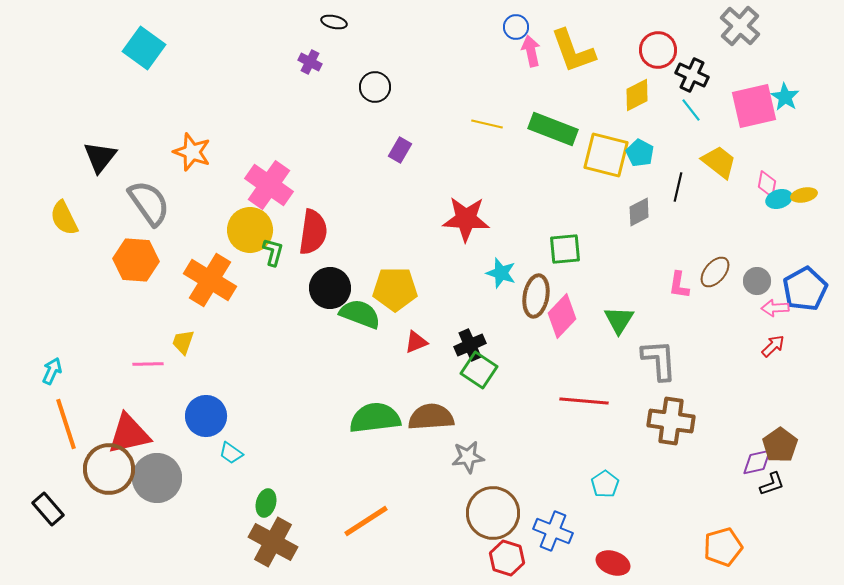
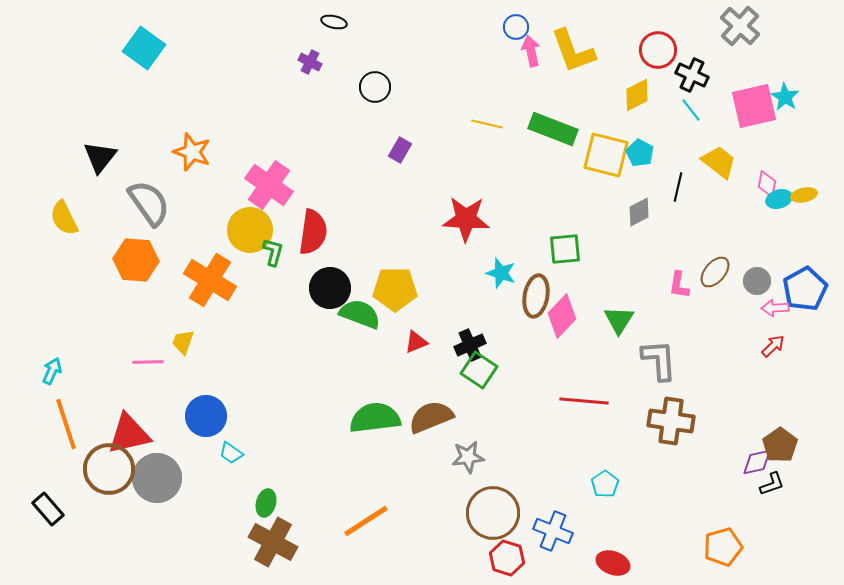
pink line at (148, 364): moved 2 px up
brown semicircle at (431, 417): rotated 18 degrees counterclockwise
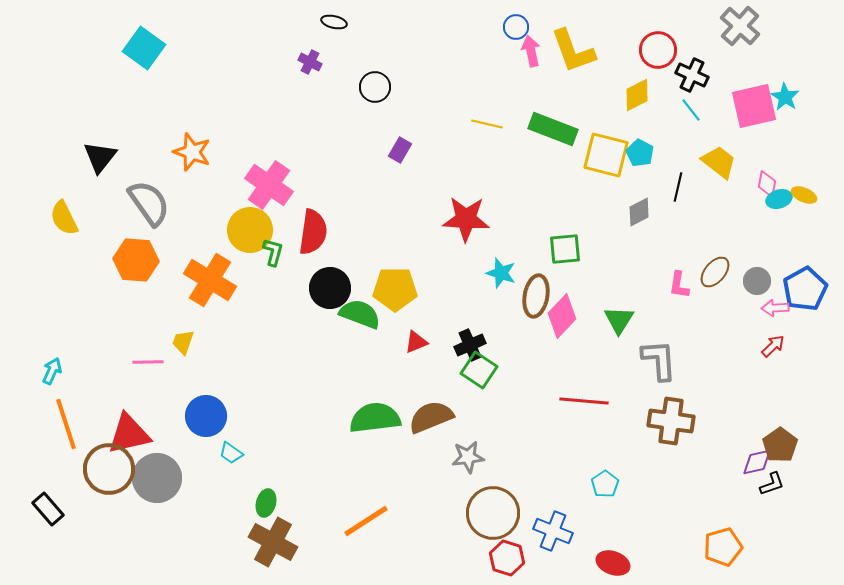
yellow ellipse at (804, 195): rotated 35 degrees clockwise
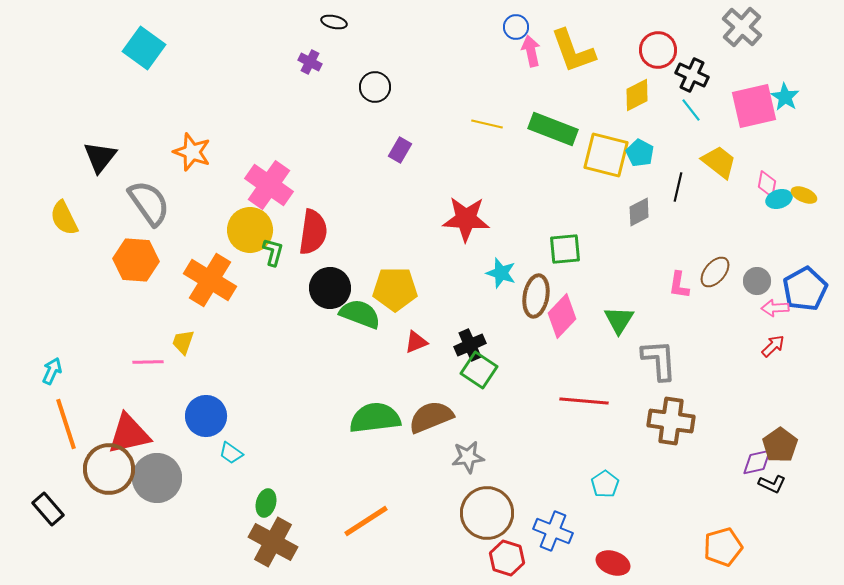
gray cross at (740, 26): moved 2 px right, 1 px down
black L-shape at (772, 484): rotated 44 degrees clockwise
brown circle at (493, 513): moved 6 px left
